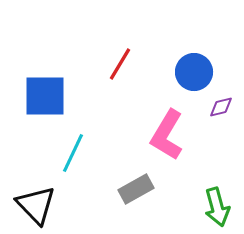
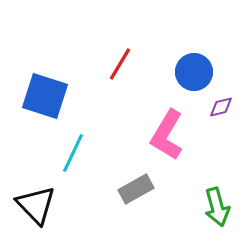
blue square: rotated 18 degrees clockwise
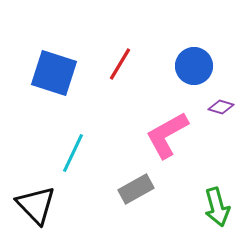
blue circle: moved 6 px up
blue square: moved 9 px right, 23 px up
purple diamond: rotated 30 degrees clockwise
pink L-shape: rotated 30 degrees clockwise
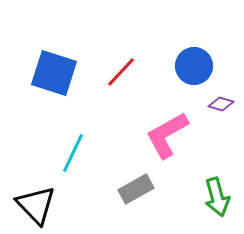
red line: moved 1 px right, 8 px down; rotated 12 degrees clockwise
purple diamond: moved 3 px up
green arrow: moved 10 px up
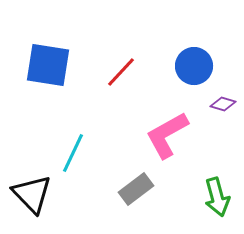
blue square: moved 6 px left, 8 px up; rotated 9 degrees counterclockwise
purple diamond: moved 2 px right
gray rectangle: rotated 8 degrees counterclockwise
black triangle: moved 4 px left, 11 px up
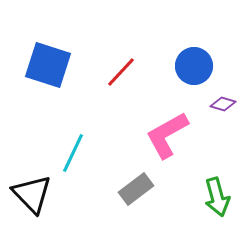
blue square: rotated 9 degrees clockwise
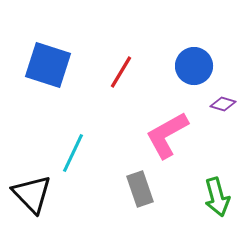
red line: rotated 12 degrees counterclockwise
gray rectangle: moved 4 px right; rotated 72 degrees counterclockwise
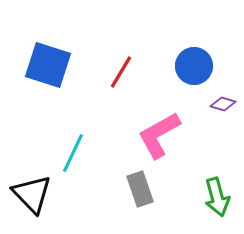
pink L-shape: moved 8 px left
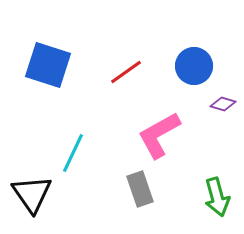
red line: moved 5 px right; rotated 24 degrees clockwise
black triangle: rotated 9 degrees clockwise
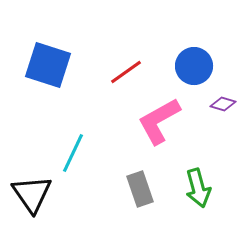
pink L-shape: moved 14 px up
green arrow: moved 19 px left, 9 px up
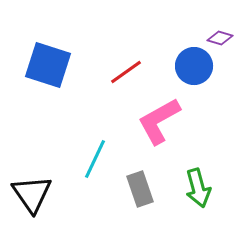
purple diamond: moved 3 px left, 66 px up
cyan line: moved 22 px right, 6 px down
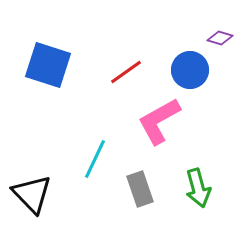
blue circle: moved 4 px left, 4 px down
black triangle: rotated 9 degrees counterclockwise
